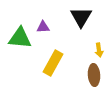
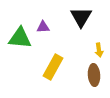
yellow rectangle: moved 4 px down
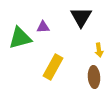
green triangle: rotated 20 degrees counterclockwise
brown ellipse: moved 2 px down
